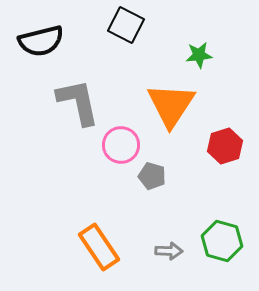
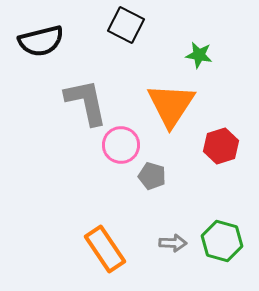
green star: rotated 16 degrees clockwise
gray L-shape: moved 8 px right
red hexagon: moved 4 px left
orange rectangle: moved 6 px right, 2 px down
gray arrow: moved 4 px right, 8 px up
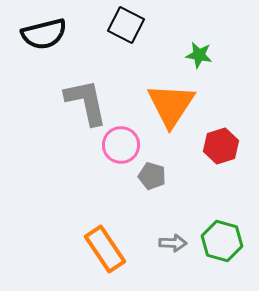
black semicircle: moved 3 px right, 7 px up
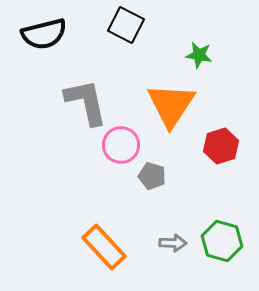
orange rectangle: moved 1 px left, 2 px up; rotated 9 degrees counterclockwise
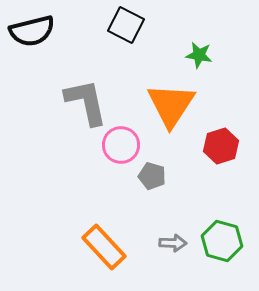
black semicircle: moved 12 px left, 3 px up
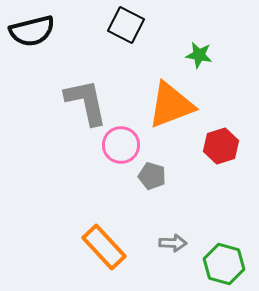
orange triangle: rotated 36 degrees clockwise
green hexagon: moved 2 px right, 23 px down
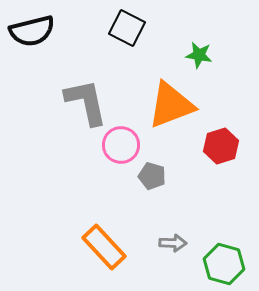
black square: moved 1 px right, 3 px down
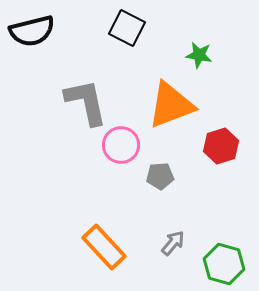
gray pentagon: moved 8 px right; rotated 20 degrees counterclockwise
gray arrow: rotated 52 degrees counterclockwise
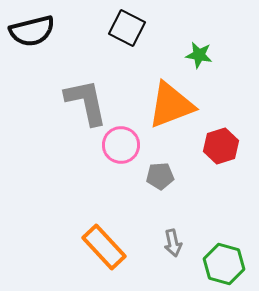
gray arrow: rotated 128 degrees clockwise
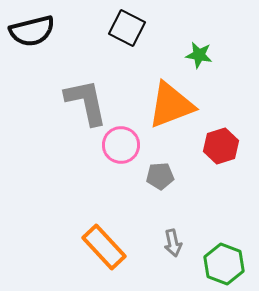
green hexagon: rotated 6 degrees clockwise
